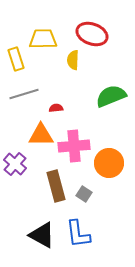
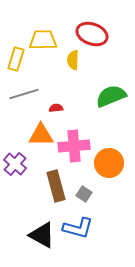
yellow trapezoid: moved 1 px down
yellow rectangle: rotated 35 degrees clockwise
blue L-shape: moved 6 px up; rotated 68 degrees counterclockwise
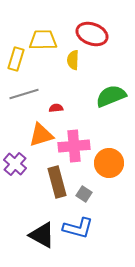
orange triangle: rotated 16 degrees counterclockwise
brown rectangle: moved 1 px right, 4 px up
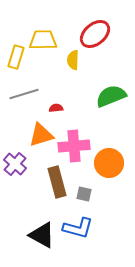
red ellipse: moved 3 px right; rotated 60 degrees counterclockwise
yellow rectangle: moved 2 px up
gray square: rotated 21 degrees counterclockwise
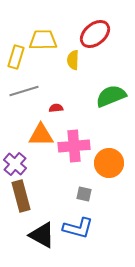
gray line: moved 3 px up
orange triangle: rotated 16 degrees clockwise
brown rectangle: moved 36 px left, 14 px down
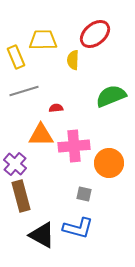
yellow rectangle: rotated 40 degrees counterclockwise
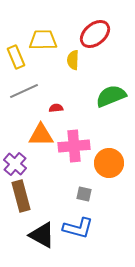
gray line: rotated 8 degrees counterclockwise
